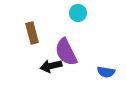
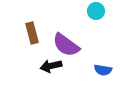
cyan circle: moved 18 px right, 2 px up
purple semicircle: moved 7 px up; rotated 28 degrees counterclockwise
blue semicircle: moved 3 px left, 2 px up
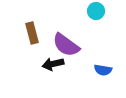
black arrow: moved 2 px right, 2 px up
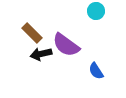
brown rectangle: rotated 30 degrees counterclockwise
black arrow: moved 12 px left, 10 px up
blue semicircle: moved 7 px left, 1 px down; rotated 48 degrees clockwise
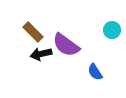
cyan circle: moved 16 px right, 19 px down
brown rectangle: moved 1 px right, 1 px up
blue semicircle: moved 1 px left, 1 px down
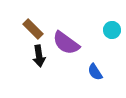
brown rectangle: moved 3 px up
purple semicircle: moved 2 px up
black arrow: moved 2 px left, 2 px down; rotated 85 degrees counterclockwise
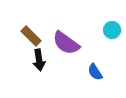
brown rectangle: moved 2 px left, 7 px down
black arrow: moved 4 px down
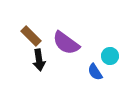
cyan circle: moved 2 px left, 26 px down
